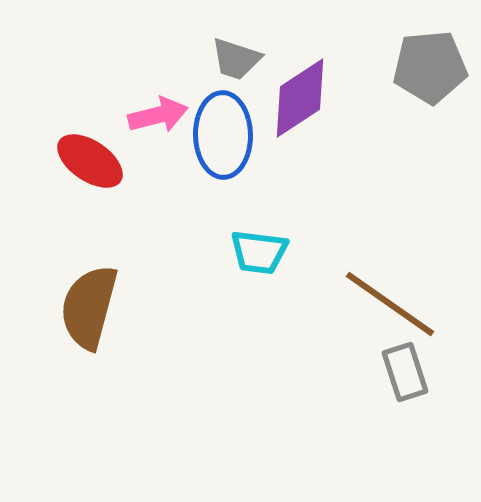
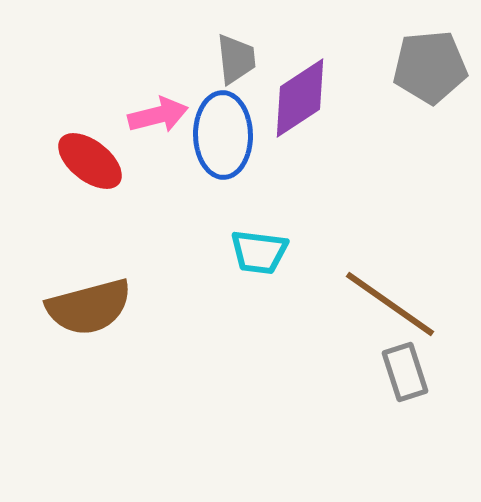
gray trapezoid: rotated 114 degrees counterclockwise
red ellipse: rotated 4 degrees clockwise
brown semicircle: rotated 120 degrees counterclockwise
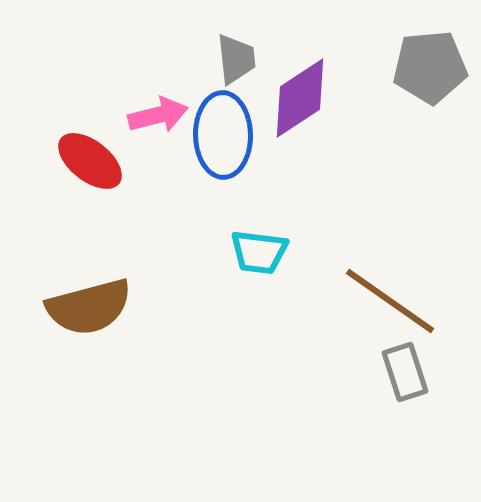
brown line: moved 3 px up
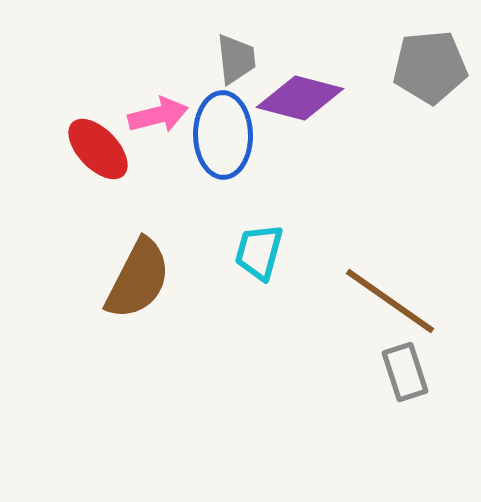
purple diamond: rotated 48 degrees clockwise
red ellipse: moved 8 px right, 12 px up; rotated 8 degrees clockwise
cyan trapezoid: rotated 98 degrees clockwise
brown semicircle: moved 49 px right, 28 px up; rotated 48 degrees counterclockwise
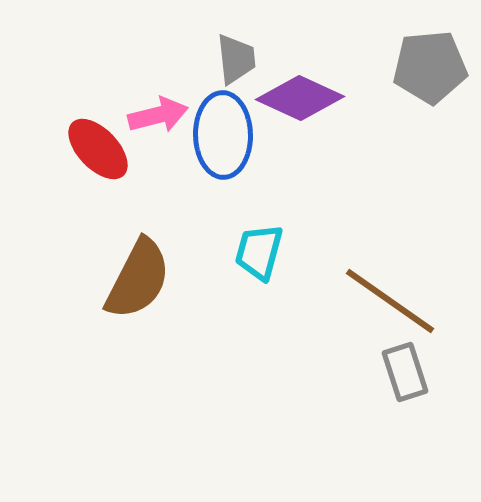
purple diamond: rotated 10 degrees clockwise
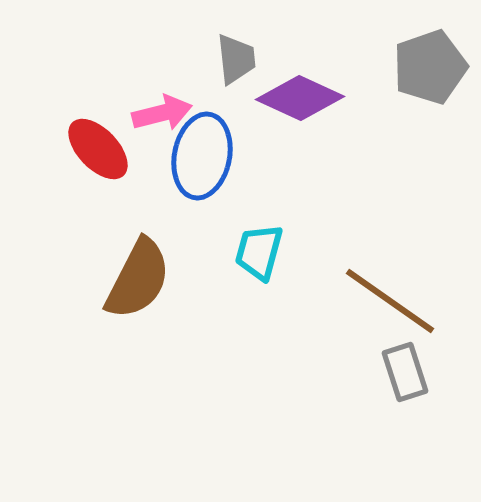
gray pentagon: rotated 14 degrees counterclockwise
pink arrow: moved 4 px right, 2 px up
blue ellipse: moved 21 px left, 21 px down; rotated 12 degrees clockwise
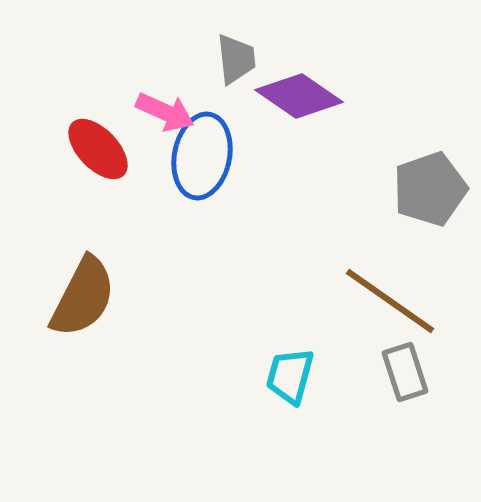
gray pentagon: moved 122 px down
purple diamond: moved 1 px left, 2 px up; rotated 10 degrees clockwise
pink arrow: moved 3 px right, 1 px up; rotated 38 degrees clockwise
cyan trapezoid: moved 31 px right, 124 px down
brown semicircle: moved 55 px left, 18 px down
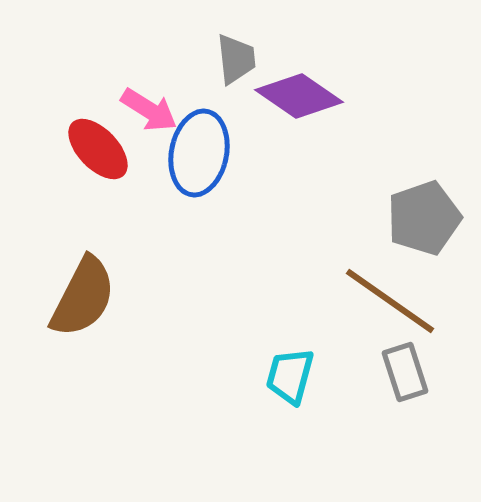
pink arrow: moved 16 px left, 2 px up; rotated 8 degrees clockwise
blue ellipse: moved 3 px left, 3 px up
gray pentagon: moved 6 px left, 29 px down
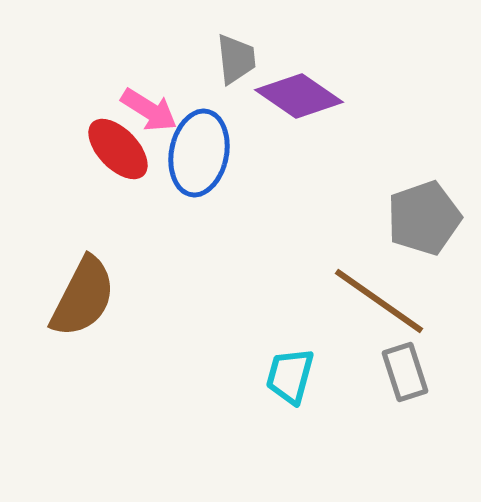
red ellipse: moved 20 px right
brown line: moved 11 px left
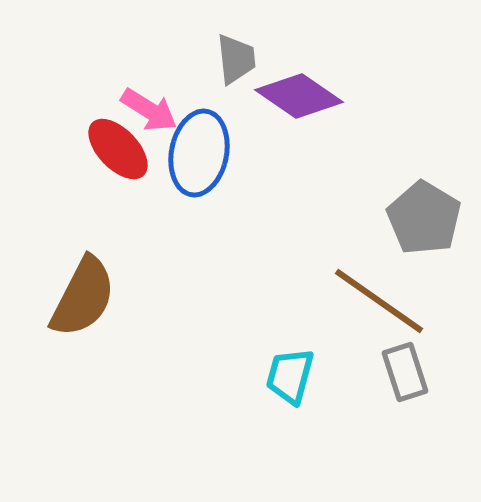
gray pentagon: rotated 22 degrees counterclockwise
